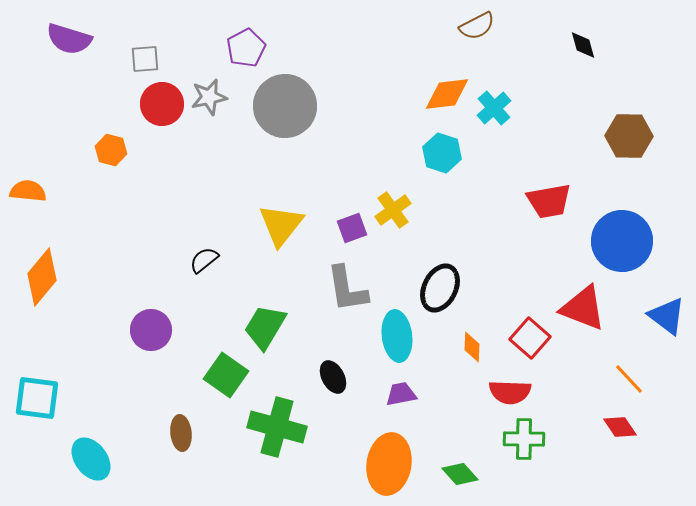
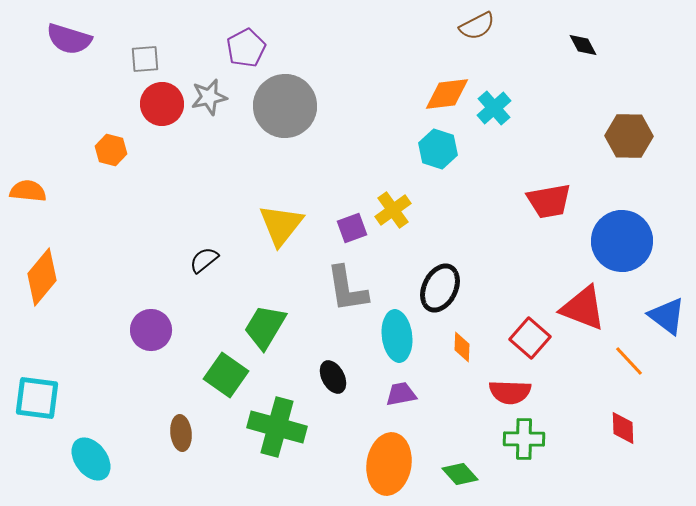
black diamond at (583, 45): rotated 12 degrees counterclockwise
cyan hexagon at (442, 153): moved 4 px left, 4 px up
orange diamond at (472, 347): moved 10 px left
orange line at (629, 379): moved 18 px up
red diamond at (620, 427): moved 3 px right, 1 px down; rotated 32 degrees clockwise
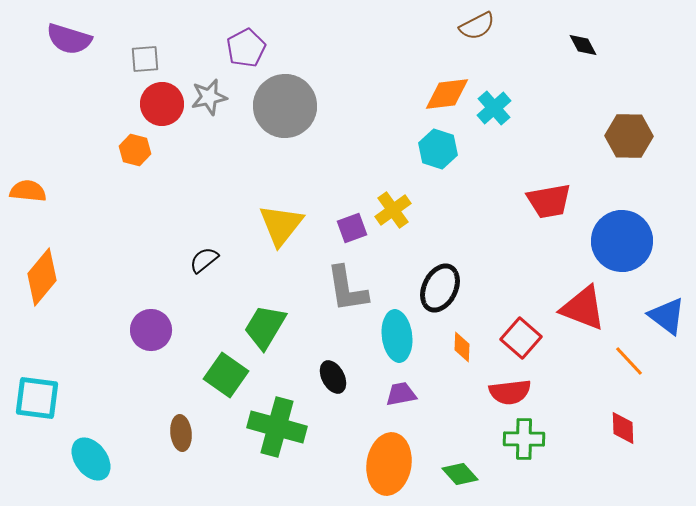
orange hexagon at (111, 150): moved 24 px right
red square at (530, 338): moved 9 px left
red semicircle at (510, 392): rotated 9 degrees counterclockwise
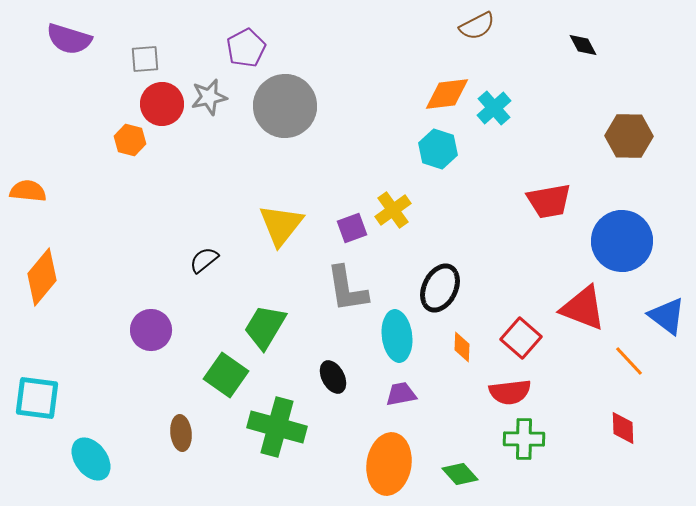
orange hexagon at (135, 150): moved 5 px left, 10 px up
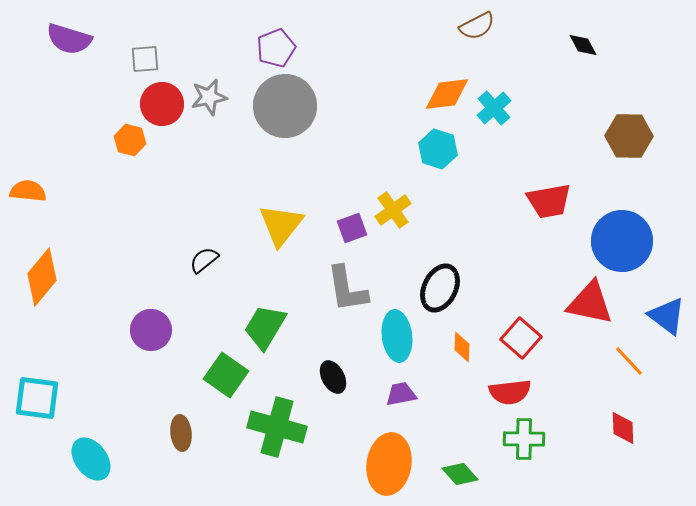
purple pentagon at (246, 48): moved 30 px right; rotated 6 degrees clockwise
red triangle at (583, 308): moved 7 px right, 5 px up; rotated 9 degrees counterclockwise
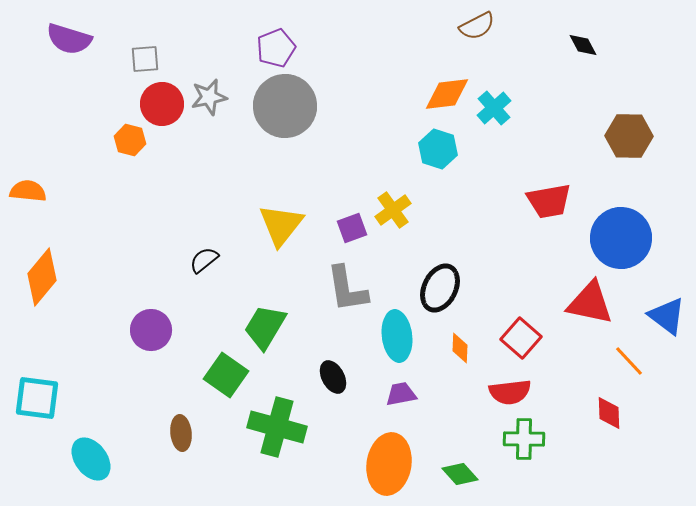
blue circle at (622, 241): moved 1 px left, 3 px up
orange diamond at (462, 347): moved 2 px left, 1 px down
red diamond at (623, 428): moved 14 px left, 15 px up
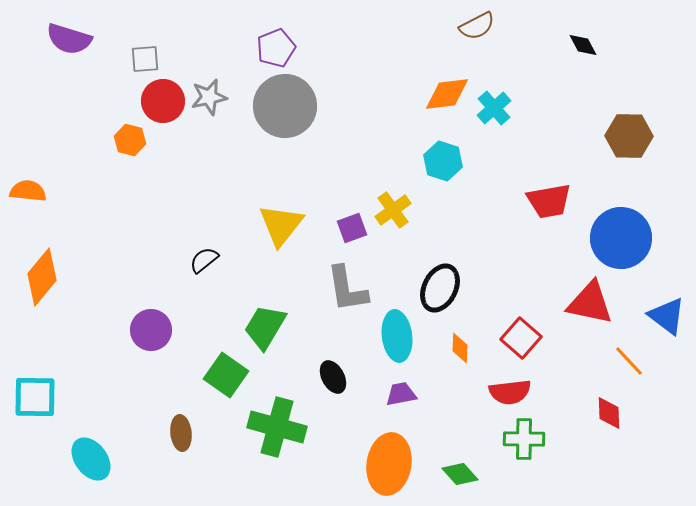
red circle at (162, 104): moved 1 px right, 3 px up
cyan hexagon at (438, 149): moved 5 px right, 12 px down
cyan square at (37, 398): moved 2 px left, 1 px up; rotated 6 degrees counterclockwise
